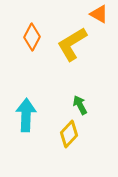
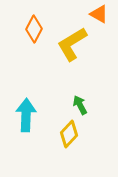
orange diamond: moved 2 px right, 8 px up
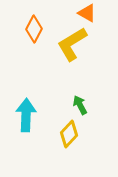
orange triangle: moved 12 px left, 1 px up
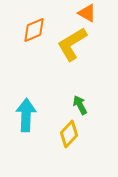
orange diamond: moved 1 px down; rotated 40 degrees clockwise
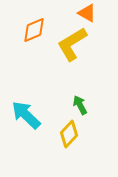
cyan arrow: rotated 48 degrees counterclockwise
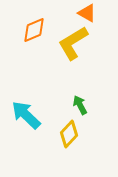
yellow L-shape: moved 1 px right, 1 px up
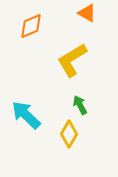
orange diamond: moved 3 px left, 4 px up
yellow L-shape: moved 1 px left, 17 px down
yellow diamond: rotated 12 degrees counterclockwise
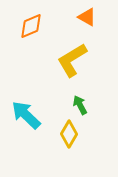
orange triangle: moved 4 px down
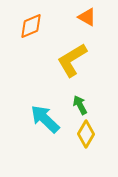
cyan arrow: moved 19 px right, 4 px down
yellow diamond: moved 17 px right
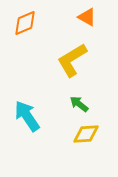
orange diamond: moved 6 px left, 3 px up
green arrow: moved 1 px left, 1 px up; rotated 24 degrees counterclockwise
cyan arrow: moved 18 px left, 3 px up; rotated 12 degrees clockwise
yellow diamond: rotated 56 degrees clockwise
